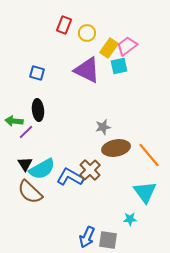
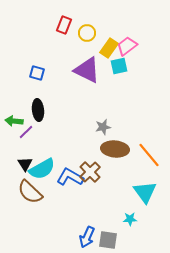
brown ellipse: moved 1 px left, 1 px down; rotated 16 degrees clockwise
brown cross: moved 2 px down
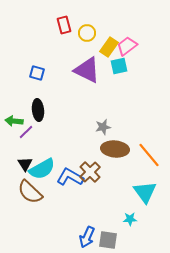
red rectangle: rotated 36 degrees counterclockwise
yellow rectangle: moved 1 px up
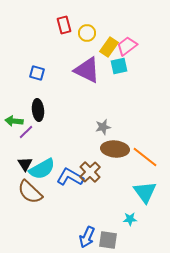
orange line: moved 4 px left, 2 px down; rotated 12 degrees counterclockwise
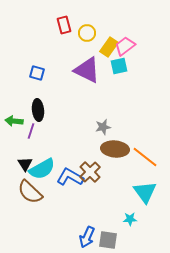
pink trapezoid: moved 2 px left
purple line: moved 5 px right, 1 px up; rotated 28 degrees counterclockwise
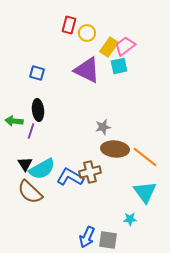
red rectangle: moved 5 px right; rotated 30 degrees clockwise
brown cross: rotated 30 degrees clockwise
